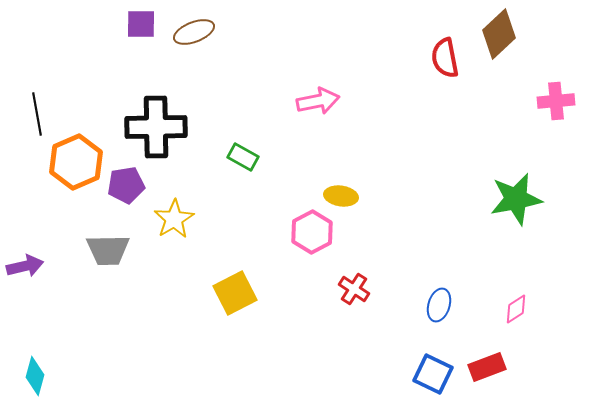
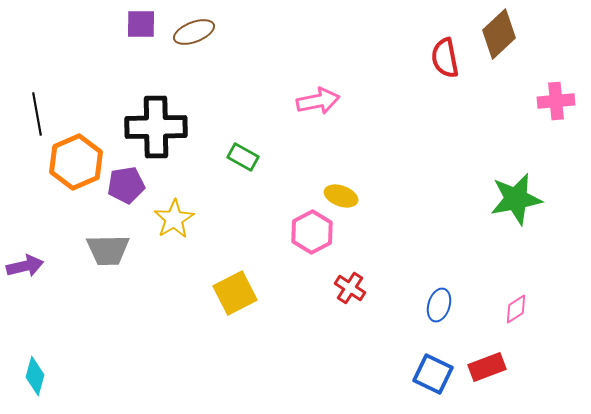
yellow ellipse: rotated 12 degrees clockwise
red cross: moved 4 px left, 1 px up
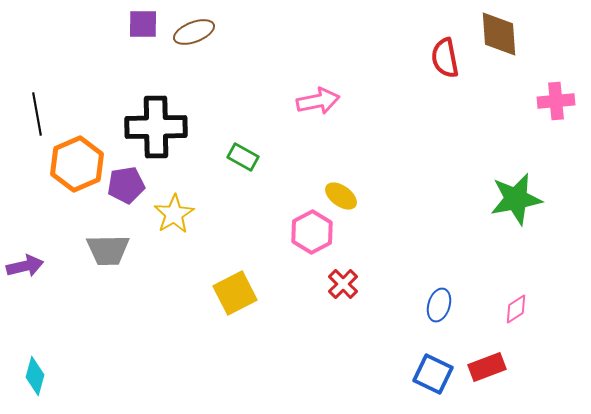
purple square: moved 2 px right
brown diamond: rotated 51 degrees counterclockwise
orange hexagon: moved 1 px right, 2 px down
yellow ellipse: rotated 16 degrees clockwise
yellow star: moved 5 px up
red cross: moved 7 px left, 4 px up; rotated 12 degrees clockwise
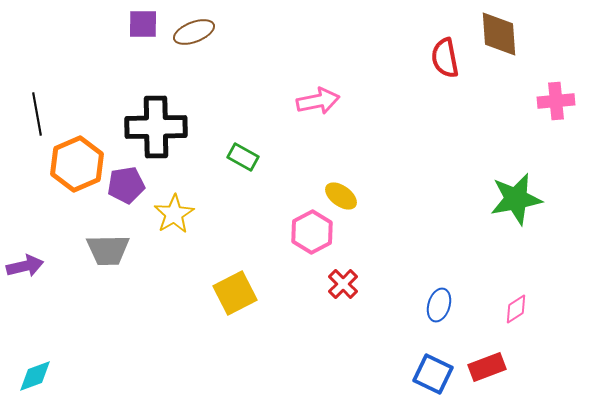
cyan diamond: rotated 54 degrees clockwise
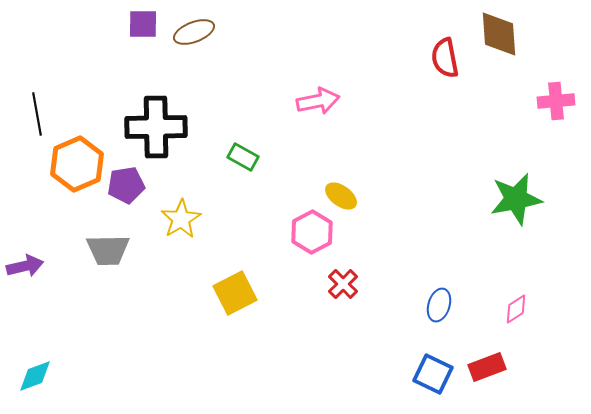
yellow star: moved 7 px right, 5 px down
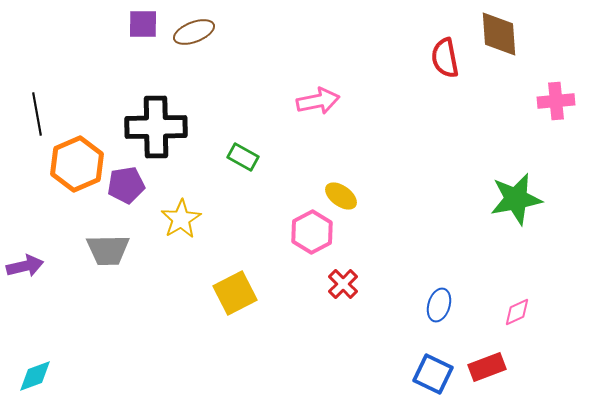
pink diamond: moved 1 px right, 3 px down; rotated 8 degrees clockwise
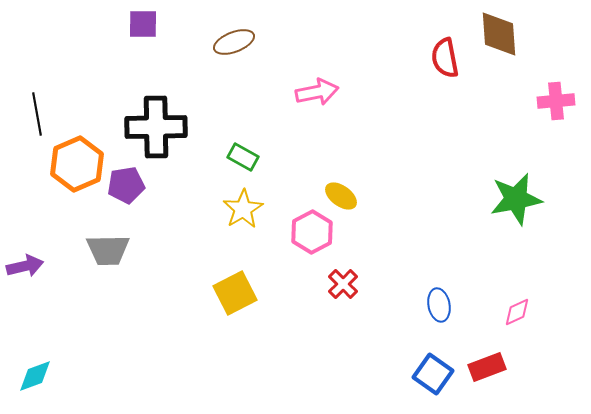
brown ellipse: moved 40 px right, 10 px down
pink arrow: moved 1 px left, 9 px up
yellow star: moved 62 px right, 10 px up
blue ellipse: rotated 28 degrees counterclockwise
blue square: rotated 9 degrees clockwise
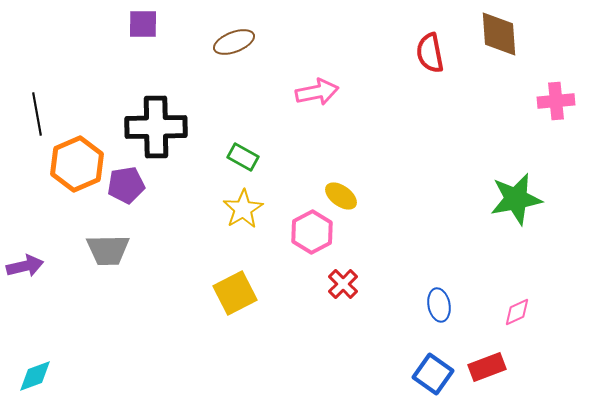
red semicircle: moved 15 px left, 5 px up
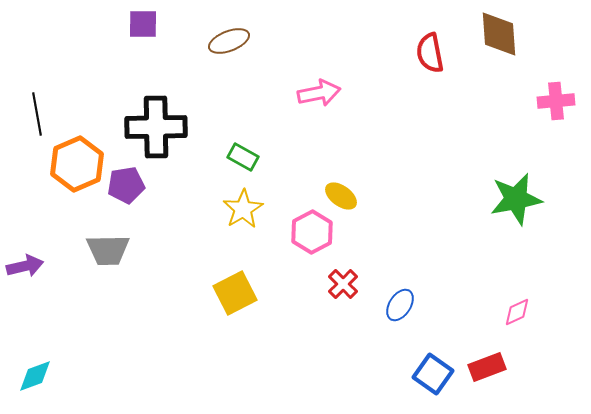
brown ellipse: moved 5 px left, 1 px up
pink arrow: moved 2 px right, 1 px down
blue ellipse: moved 39 px left; rotated 44 degrees clockwise
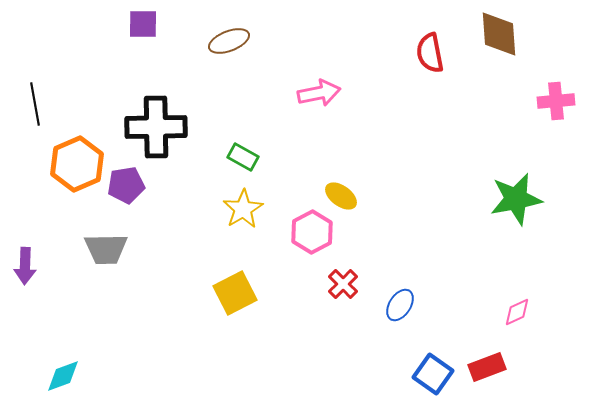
black line: moved 2 px left, 10 px up
gray trapezoid: moved 2 px left, 1 px up
purple arrow: rotated 105 degrees clockwise
cyan diamond: moved 28 px right
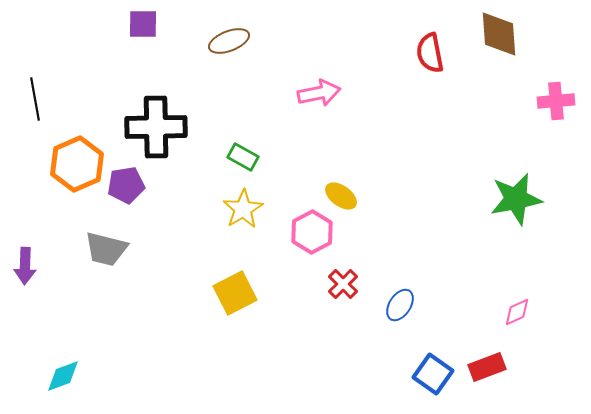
black line: moved 5 px up
gray trapezoid: rotated 15 degrees clockwise
